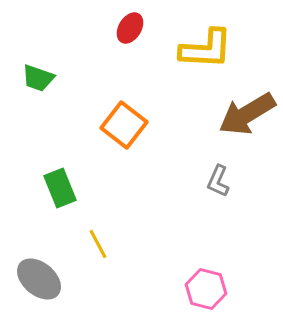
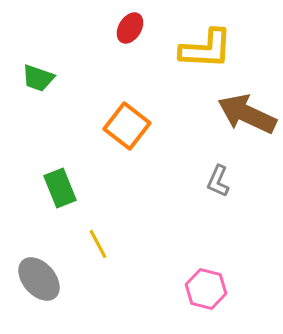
brown arrow: rotated 56 degrees clockwise
orange square: moved 3 px right, 1 px down
gray ellipse: rotated 9 degrees clockwise
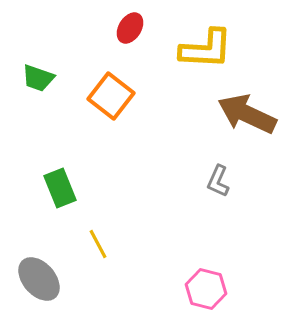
orange square: moved 16 px left, 30 px up
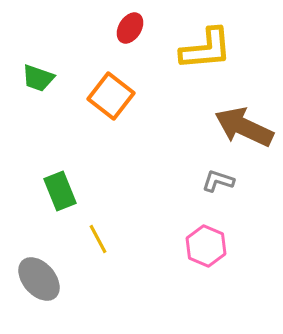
yellow L-shape: rotated 8 degrees counterclockwise
brown arrow: moved 3 px left, 13 px down
gray L-shape: rotated 84 degrees clockwise
green rectangle: moved 3 px down
yellow line: moved 5 px up
pink hexagon: moved 43 px up; rotated 9 degrees clockwise
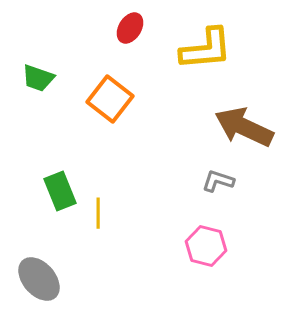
orange square: moved 1 px left, 3 px down
yellow line: moved 26 px up; rotated 28 degrees clockwise
pink hexagon: rotated 9 degrees counterclockwise
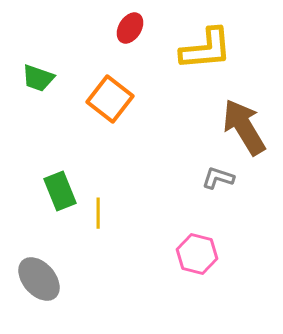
brown arrow: rotated 34 degrees clockwise
gray L-shape: moved 3 px up
pink hexagon: moved 9 px left, 8 px down
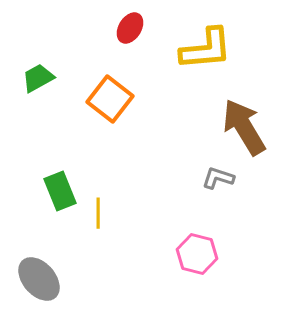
green trapezoid: rotated 132 degrees clockwise
